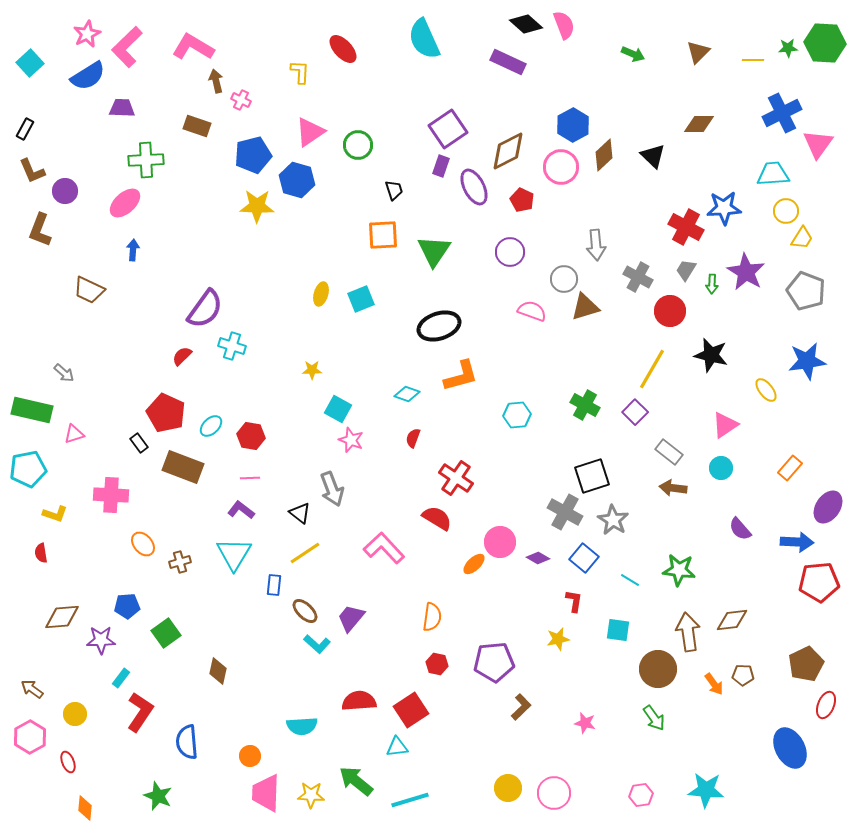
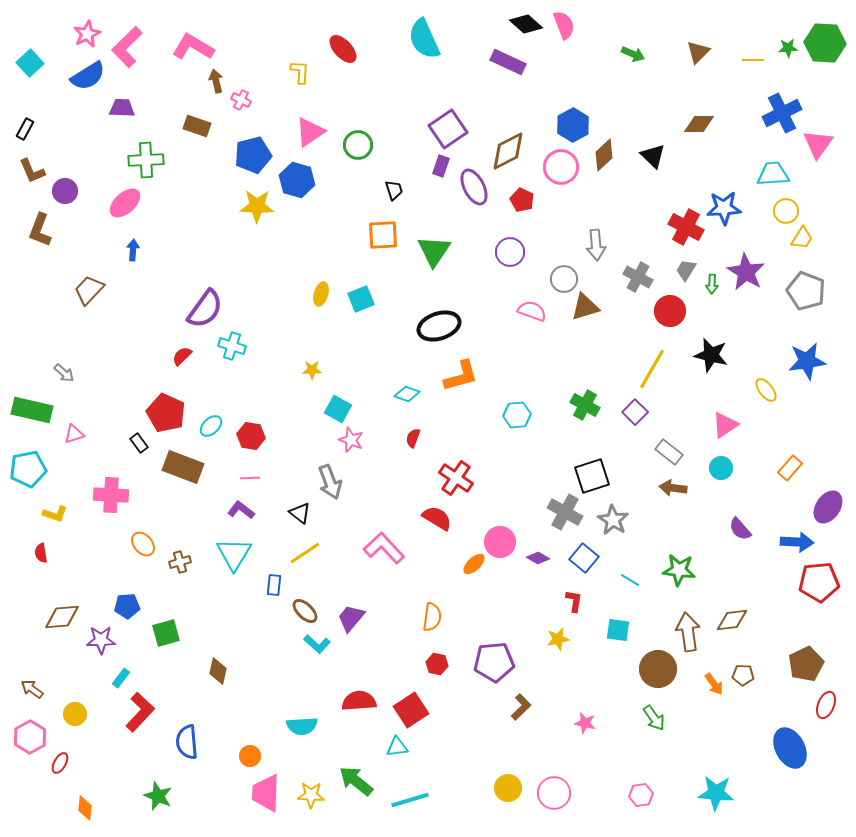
brown trapezoid at (89, 290): rotated 108 degrees clockwise
gray arrow at (332, 489): moved 2 px left, 7 px up
green square at (166, 633): rotated 20 degrees clockwise
red L-shape at (140, 712): rotated 9 degrees clockwise
red ellipse at (68, 762): moved 8 px left, 1 px down; rotated 50 degrees clockwise
cyan star at (706, 790): moved 10 px right, 3 px down
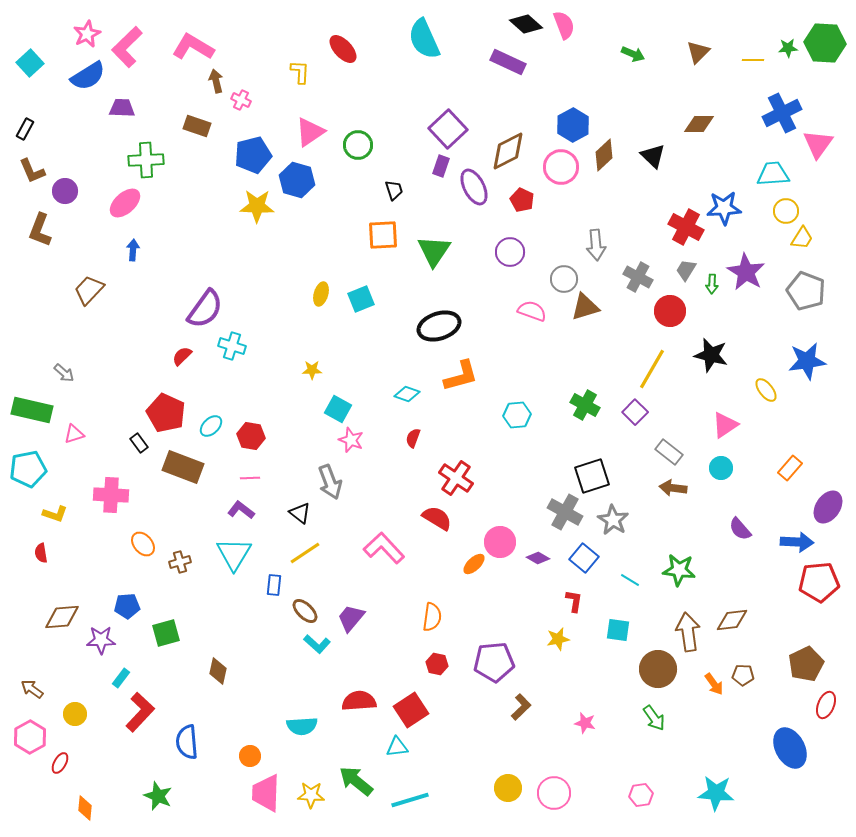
purple square at (448, 129): rotated 9 degrees counterclockwise
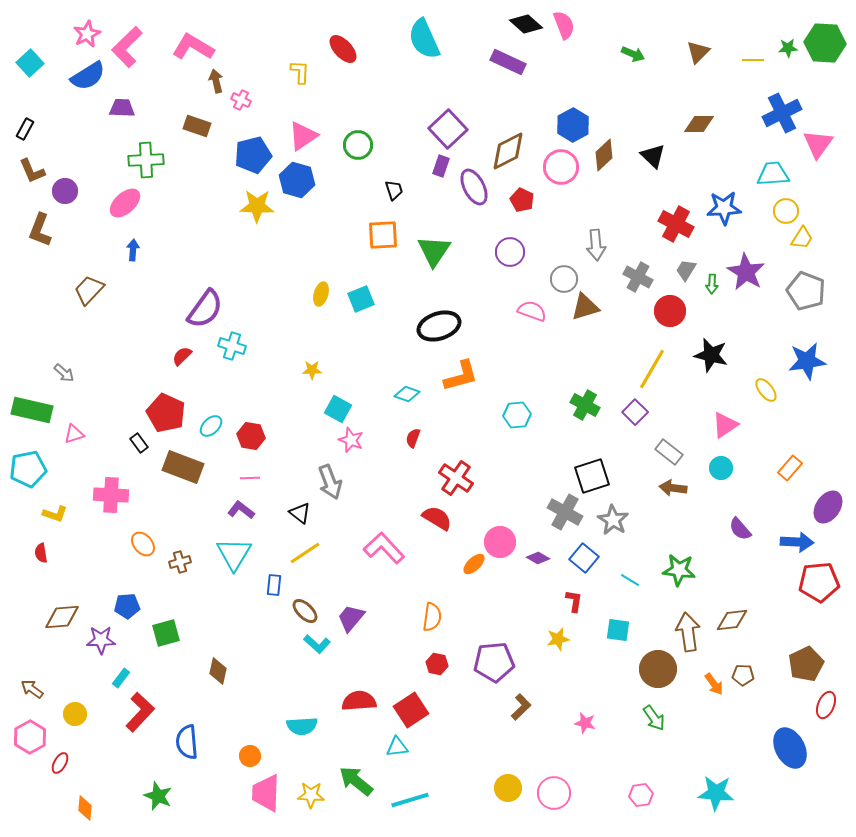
pink triangle at (310, 132): moved 7 px left, 4 px down
red cross at (686, 227): moved 10 px left, 3 px up
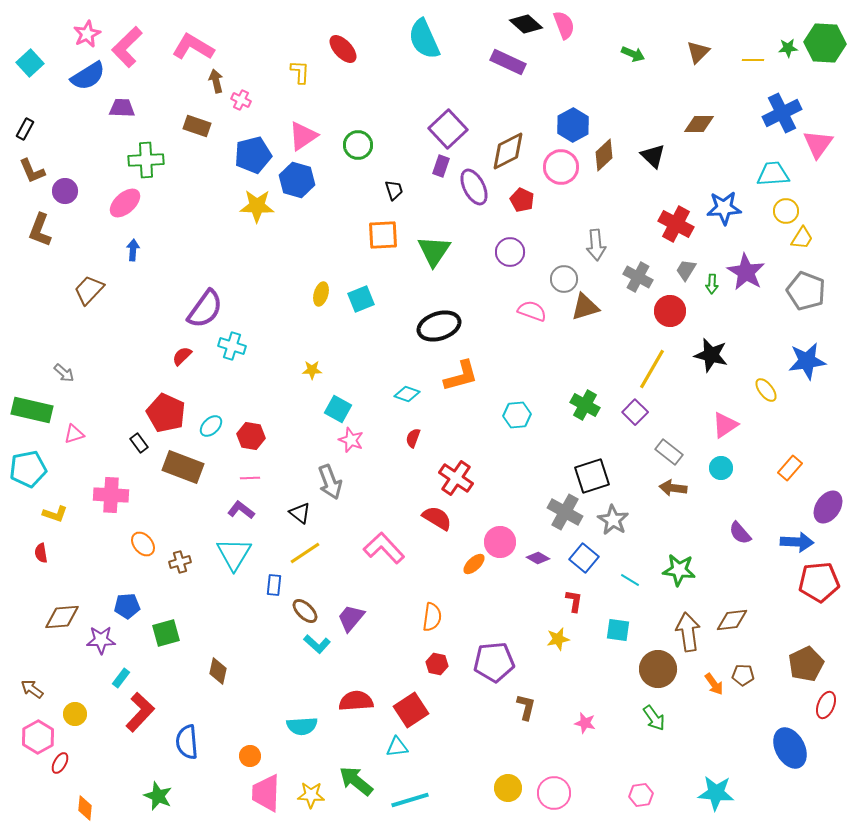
purple semicircle at (740, 529): moved 4 px down
red semicircle at (359, 701): moved 3 px left
brown L-shape at (521, 707): moved 5 px right; rotated 32 degrees counterclockwise
pink hexagon at (30, 737): moved 8 px right
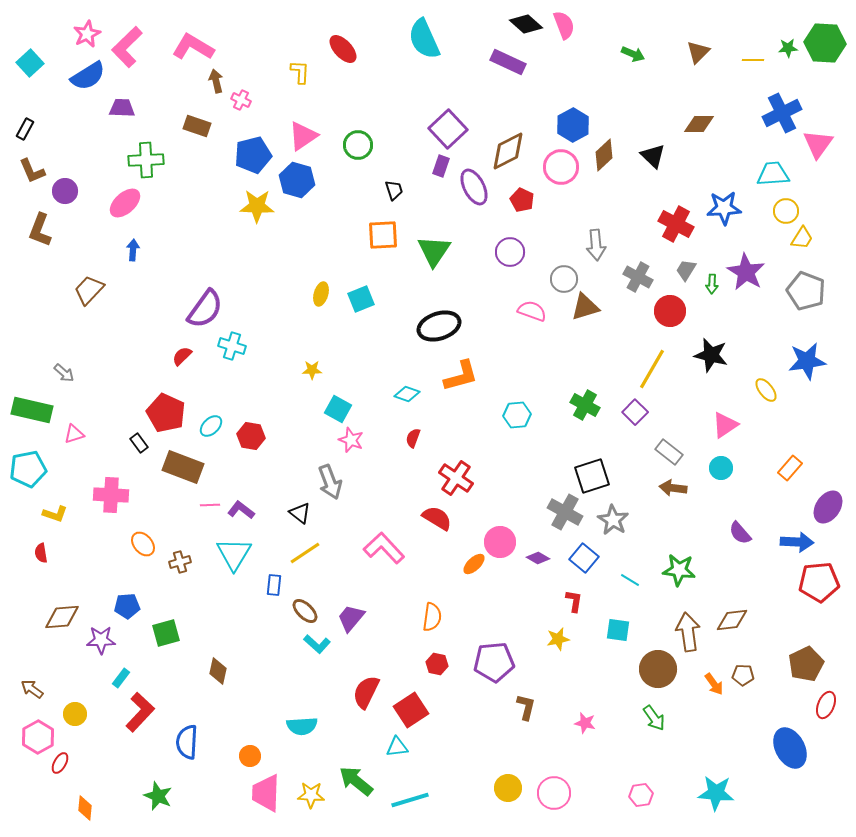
pink line at (250, 478): moved 40 px left, 27 px down
red semicircle at (356, 701): moved 10 px right, 9 px up; rotated 60 degrees counterclockwise
blue semicircle at (187, 742): rotated 8 degrees clockwise
